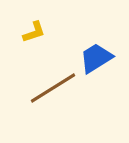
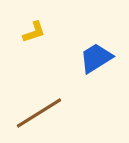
brown line: moved 14 px left, 25 px down
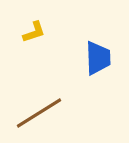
blue trapezoid: moved 2 px right; rotated 120 degrees clockwise
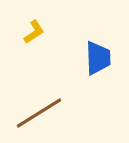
yellow L-shape: rotated 15 degrees counterclockwise
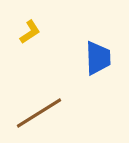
yellow L-shape: moved 4 px left
